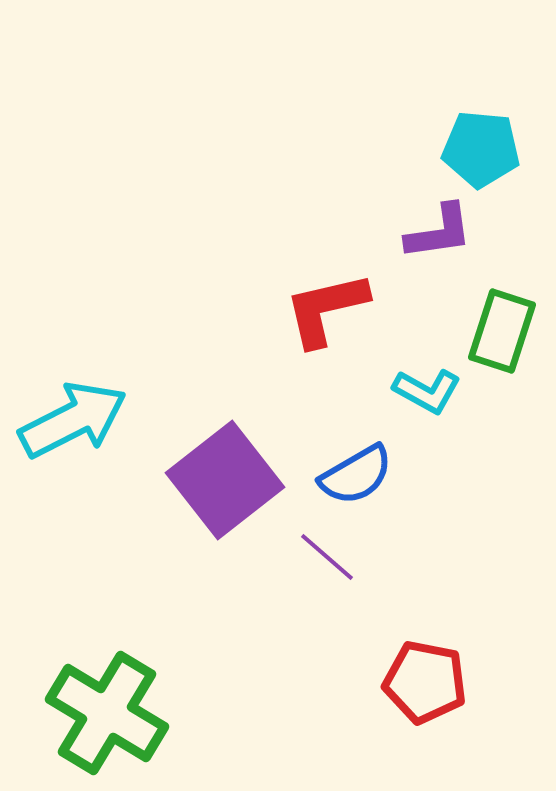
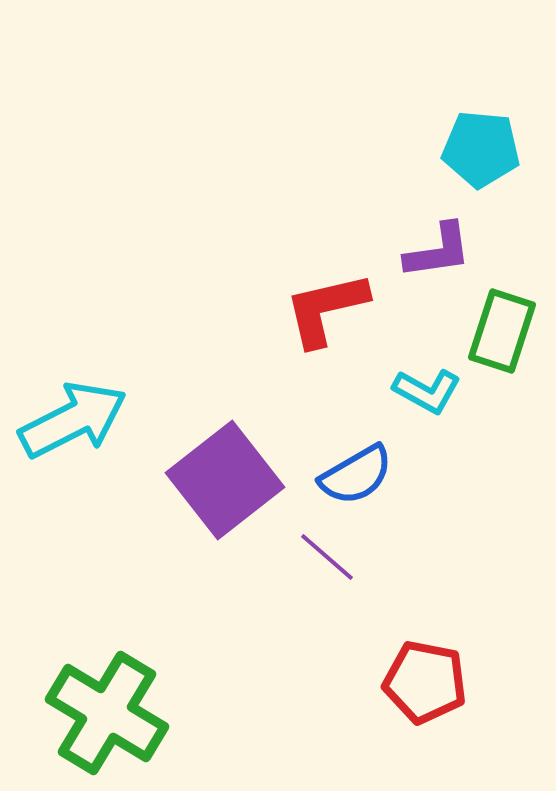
purple L-shape: moved 1 px left, 19 px down
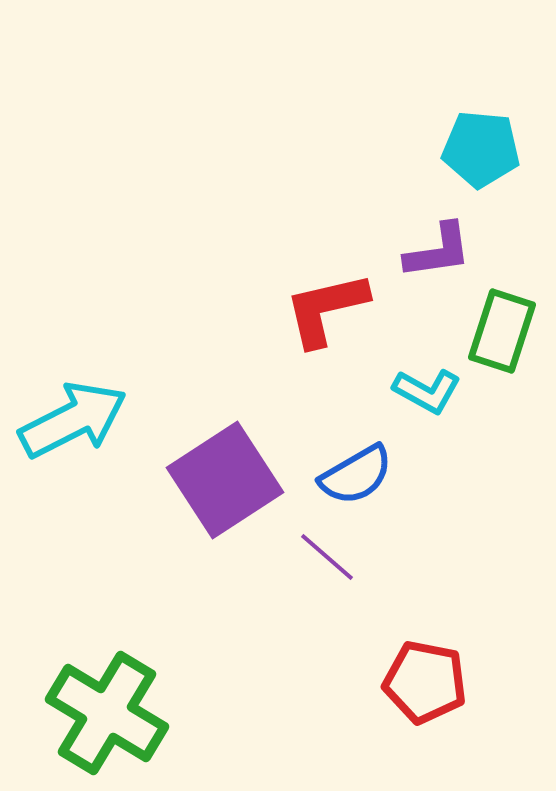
purple square: rotated 5 degrees clockwise
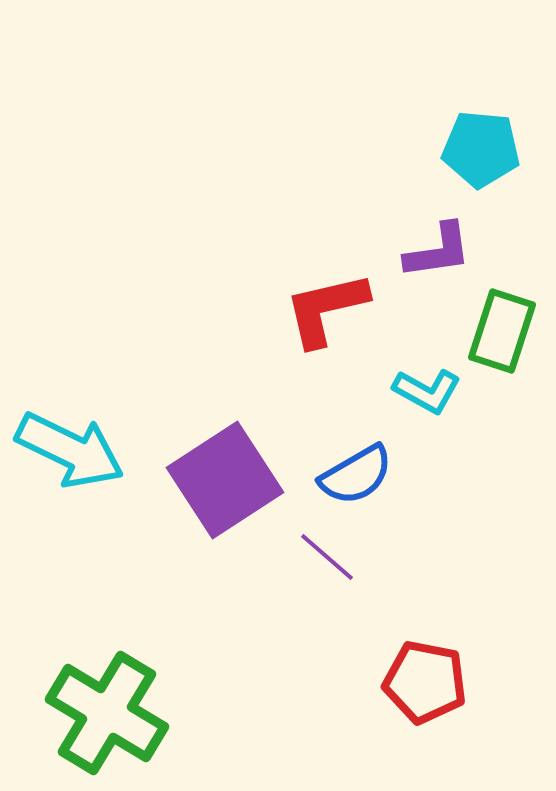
cyan arrow: moved 3 px left, 30 px down; rotated 53 degrees clockwise
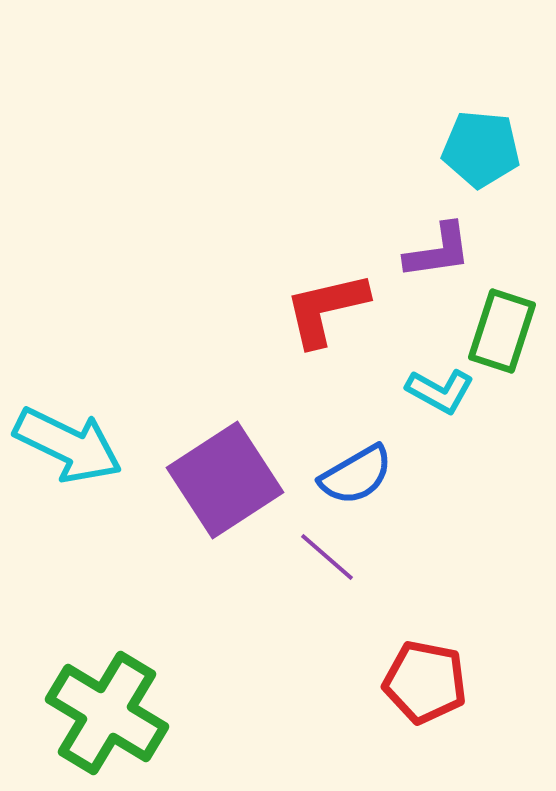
cyan L-shape: moved 13 px right
cyan arrow: moved 2 px left, 5 px up
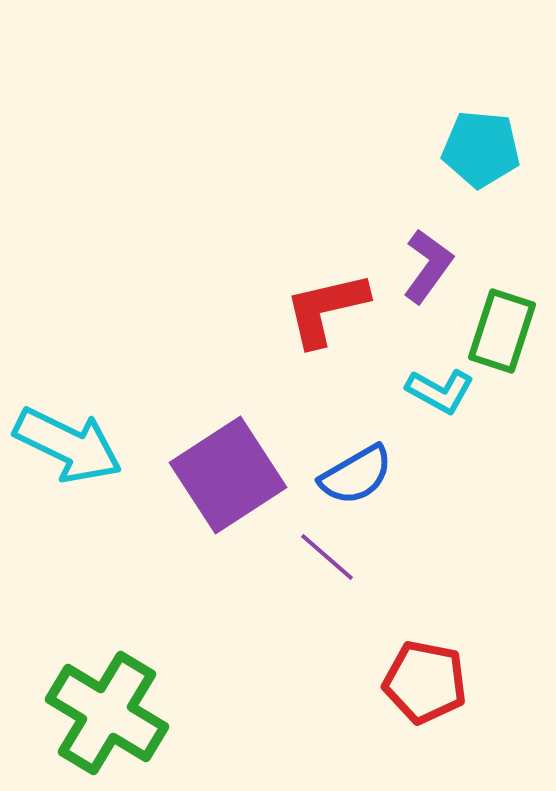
purple L-shape: moved 10 px left, 15 px down; rotated 46 degrees counterclockwise
purple square: moved 3 px right, 5 px up
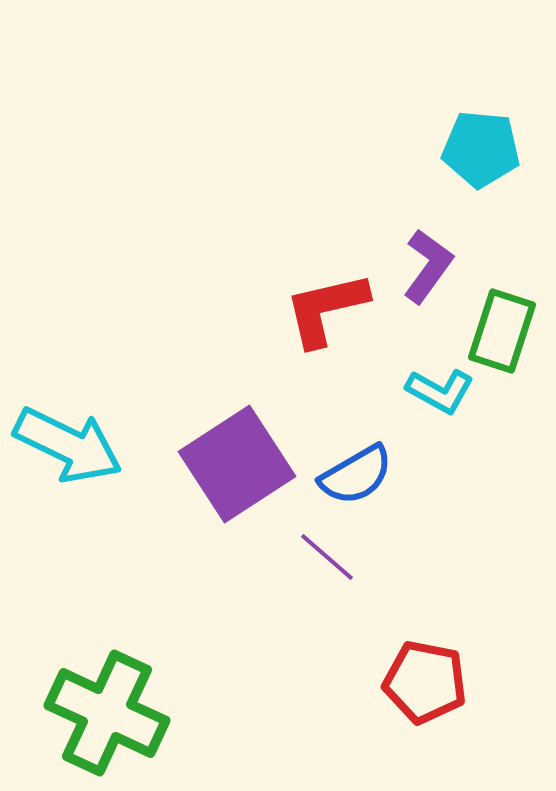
purple square: moved 9 px right, 11 px up
green cross: rotated 6 degrees counterclockwise
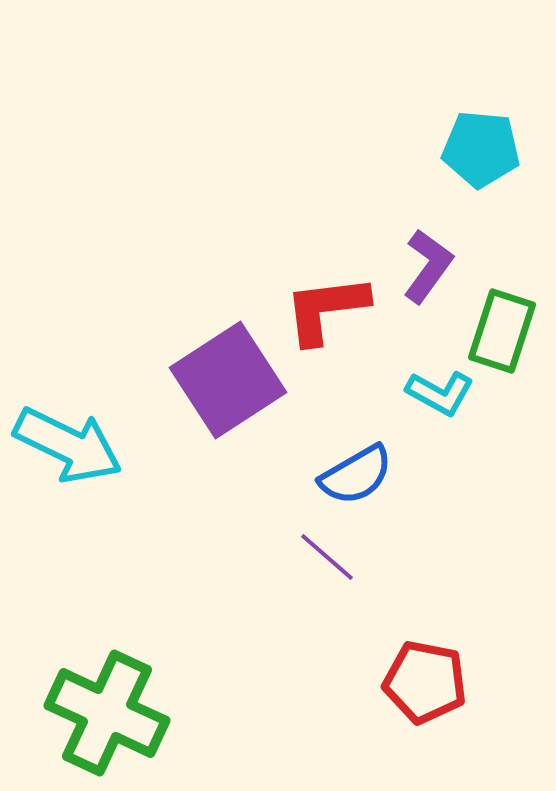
red L-shape: rotated 6 degrees clockwise
cyan L-shape: moved 2 px down
purple square: moved 9 px left, 84 px up
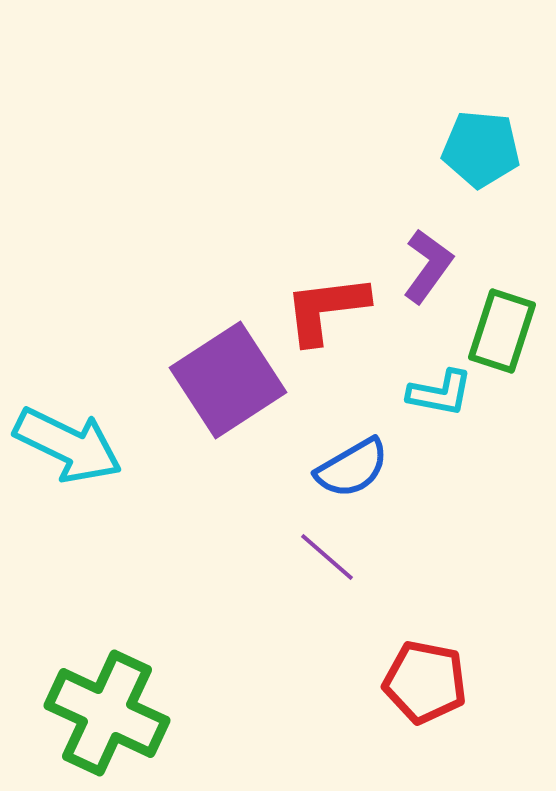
cyan L-shape: rotated 18 degrees counterclockwise
blue semicircle: moved 4 px left, 7 px up
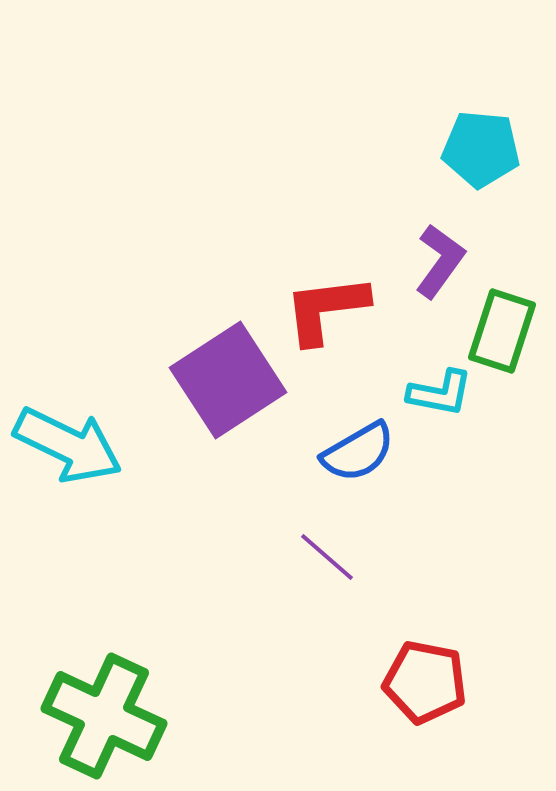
purple L-shape: moved 12 px right, 5 px up
blue semicircle: moved 6 px right, 16 px up
green cross: moved 3 px left, 3 px down
